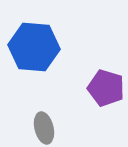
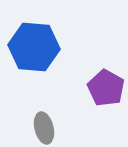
purple pentagon: rotated 12 degrees clockwise
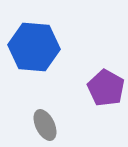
gray ellipse: moved 1 px right, 3 px up; rotated 12 degrees counterclockwise
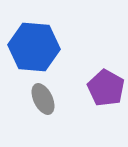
gray ellipse: moved 2 px left, 26 px up
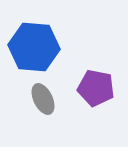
purple pentagon: moved 10 px left; rotated 18 degrees counterclockwise
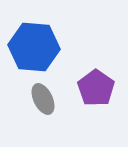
purple pentagon: rotated 24 degrees clockwise
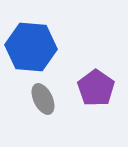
blue hexagon: moved 3 px left
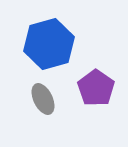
blue hexagon: moved 18 px right, 3 px up; rotated 21 degrees counterclockwise
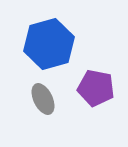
purple pentagon: rotated 24 degrees counterclockwise
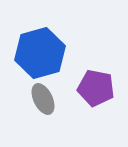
blue hexagon: moved 9 px left, 9 px down
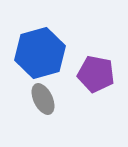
purple pentagon: moved 14 px up
